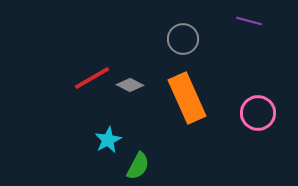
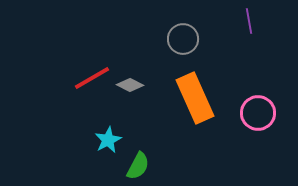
purple line: rotated 65 degrees clockwise
orange rectangle: moved 8 px right
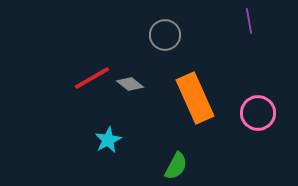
gray circle: moved 18 px left, 4 px up
gray diamond: moved 1 px up; rotated 12 degrees clockwise
green semicircle: moved 38 px right
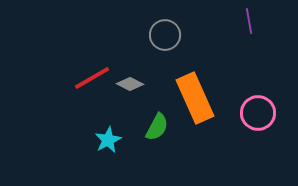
gray diamond: rotated 12 degrees counterclockwise
green semicircle: moved 19 px left, 39 px up
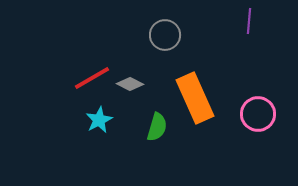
purple line: rotated 15 degrees clockwise
pink circle: moved 1 px down
green semicircle: rotated 12 degrees counterclockwise
cyan star: moved 9 px left, 20 px up
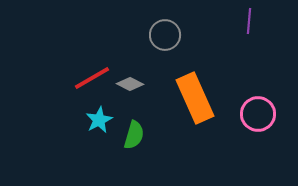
green semicircle: moved 23 px left, 8 px down
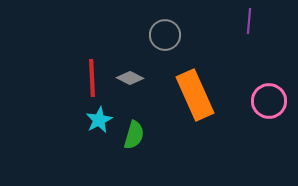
red line: rotated 63 degrees counterclockwise
gray diamond: moved 6 px up
orange rectangle: moved 3 px up
pink circle: moved 11 px right, 13 px up
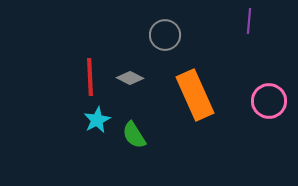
red line: moved 2 px left, 1 px up
cyan star: moved 2 px left
green semicircle: rotated 132 degrees clockwise
